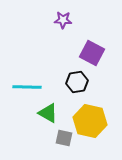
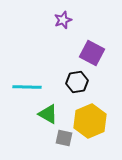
purple star: rotated 24 degrees counterclockwise
green triangle: moved 1 px down
yellow hexagon: rotated 24 degrees clockwise
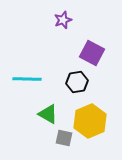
cyan line: moved 8 px up
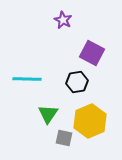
purple star: rotated 24 degrees counterclockwise
green triangle: rotated 35 degrees clockwise
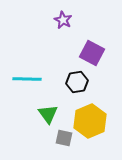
green triangle: rotated 10 degrees counterclockwise
